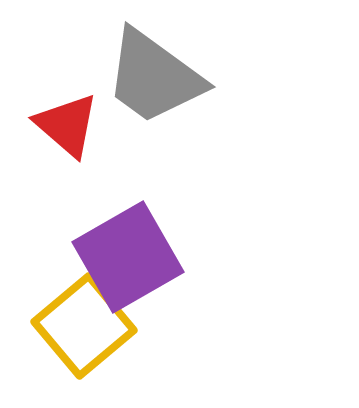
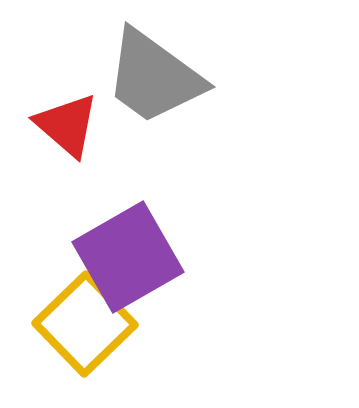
yellow square: moved 1 px right, 2 px up; rotated 4 degrees counterclockwise
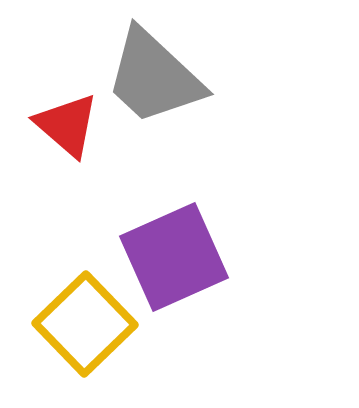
gray trapezoid: rotated 7 degrees clockwise
purple square: moved 46 px right; rotated 6 degrees clockwise
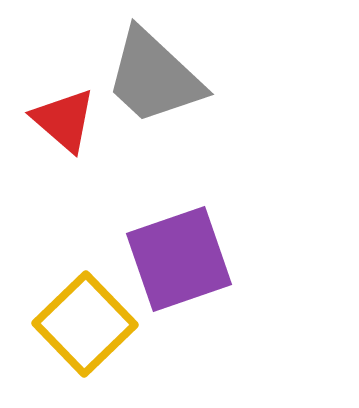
red triangle: moved 3 px left, 5 px up
purple square: moved 5 px right, 2 px down; rotated 5 degrees clockwise
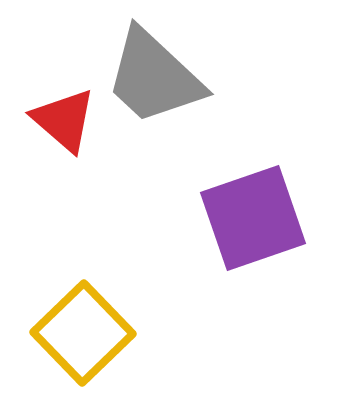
purple square: moved 74 px right, 41 px up
yellow square: moved 2 px left, 9 px down
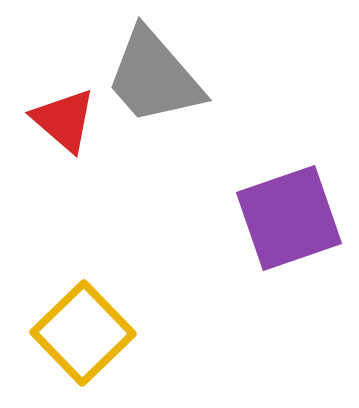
gray trapezoid: rotated 6 degrees clockwise
purple square: moved 36 px right
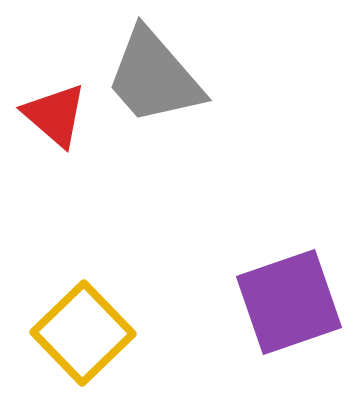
red triangle: moved 9 px left, 5 px up
purple square: moved 84 px down
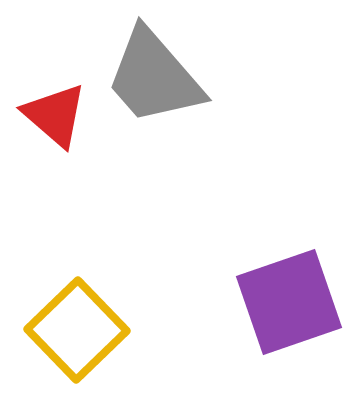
yellow square: moved 6 px left, 3 px up
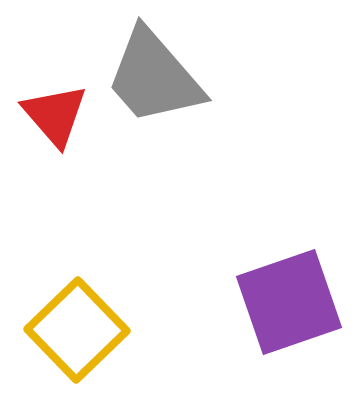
red triangle: rotated 8 degrees clockwise
